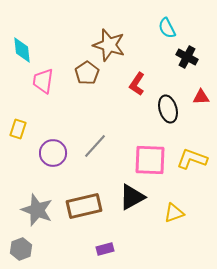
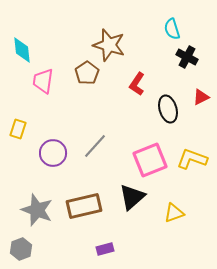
cyan semicircle: moved 5 px right, 1 px down; rotated 10 degrees clockwise
red triangle: rotated 24 degrees counterclockwise
pink square: rotated 24 degrees counterclockwise
black triangle: rotated 12 degrees counterclockwise
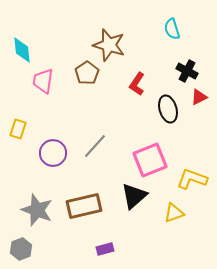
black cross: moved 14 px down
red triangle: moved 2 px left
yellow L-shape: moved 20 px down
black triangle: moved 2 px right, 1 px up
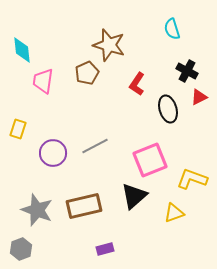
brown pentagon: rotated 10 degrees clockwise
gray line: rotated 20 degrees clockwise
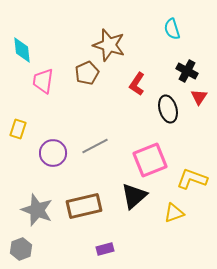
red triangle: rotated 30 degrees counterclockwise
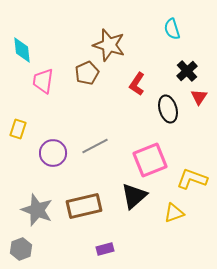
black cross: rotated 20 degrees clockwise
